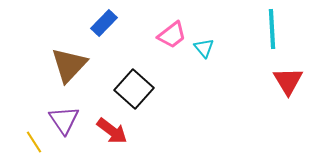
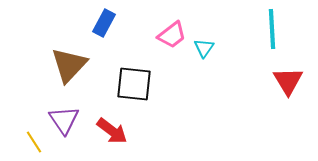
blue rectangle: rotated 16 degrees counterclockwise
cyan triangle: rotated 15 degrees clockwise
black square: moved 5 px up; rotated 36 degrees counterclockwise
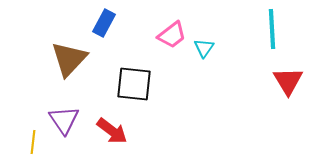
brown triangle: moved 6 px up
yellow line: moved 1 px left; rotated 40 degrees clockwise
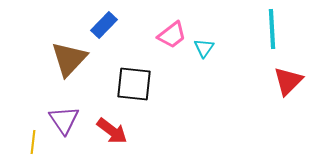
blue rectangle: moved 2 px down; rotated 16 degrees clockwise
red triangle: rotated 16 degrees clockwise
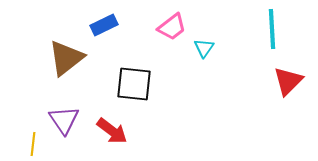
blue rectangle: rotated 20 degrees clockwise
pink trapezoid: moved 8 px up
brown triangle: moved 3 px left, 1 px up; rotated 9 degrees clockwise
yellow line: moved 2 px down
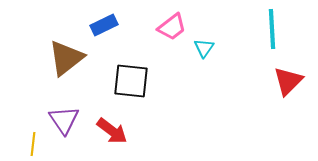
black square: moved 3 px left, 3 px up
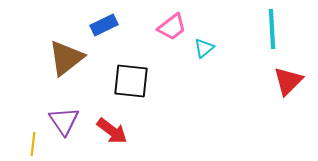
cyan triangle: rotated 15 degrees clockwise
purple triangle: moved 1 px down
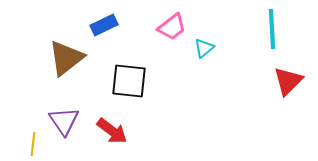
black square: moved 2 px left
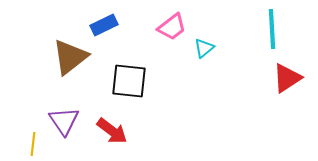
brown triangle: moved 4 px right, 1 px up
red triangle: moved 1 px left, 3 px up; rotated 12 degrees clockwise
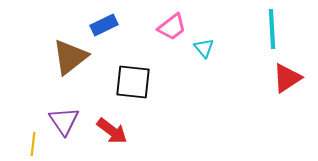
cyan triangle: rotated 30 degrees counterclockwise
black square: moved 4 px right, 1 px down
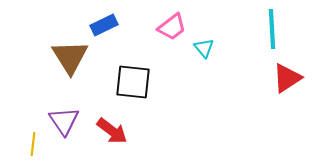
brown triangle: rotated 24 degrees counterclockwise
